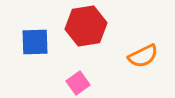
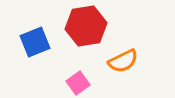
blue square: rotated 20 degrees counterclockwise
orange semicircle: moved 20 px left, 5 px down
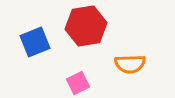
orange semicircle: moved 7 px right, 3 px down; rotated 24 degrees clockwise
pink square: rotated 10 degrees clockwise
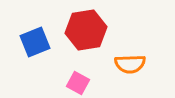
red hexagon: moved 4 px down
pink square: rotated 35 degrees counterclockwise
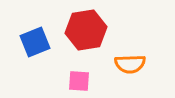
pink square: moved 1 px right, 2 px up; rotated 25 degrees counterclockwise
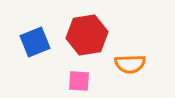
red hexagon: moved 1 px right, 5 px down
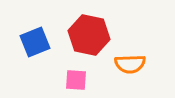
red hexagon: moved 2 px right; rotated 21 degrees clockwise
pink square: moved 3 px left, 1 px up
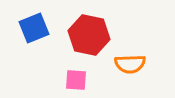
blue square: moved 1 px left, 14 px up
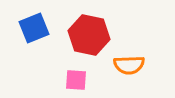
orange semicircle: moved 1 px left, 1 px down
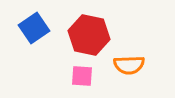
blue square: rotated 12 degrees counterclockwise
pink square: moved 6 px right, 4 px up
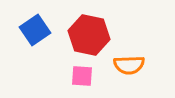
blue square: moved 1 px right, 2 px down
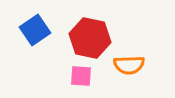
red hexagon: moved 1 px right, 3 px down
pink square: moved 1 px left
